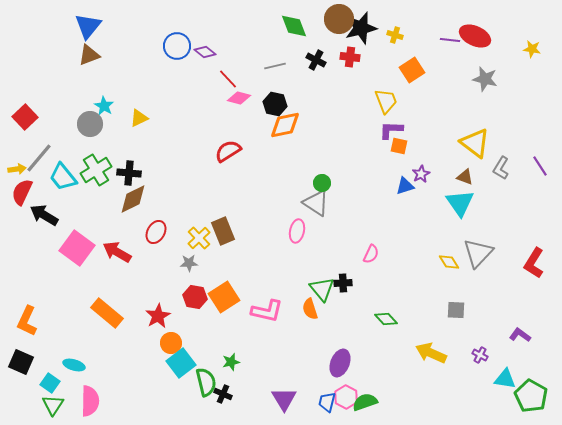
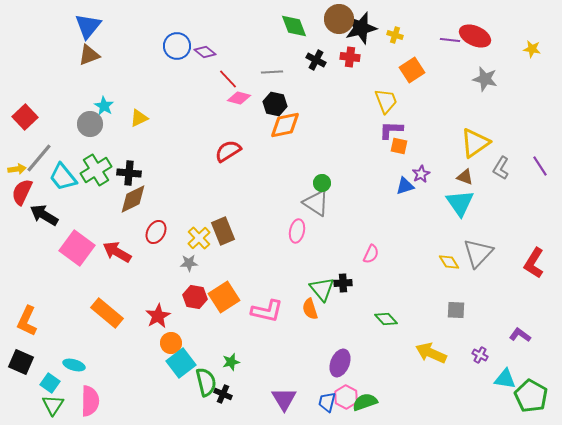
gray line at (275, 66): moved 3 px left, 6 px down; rotated 10 degrees clockwise
yellow triangle at (475, 143): rotated 48 degrees clockwise
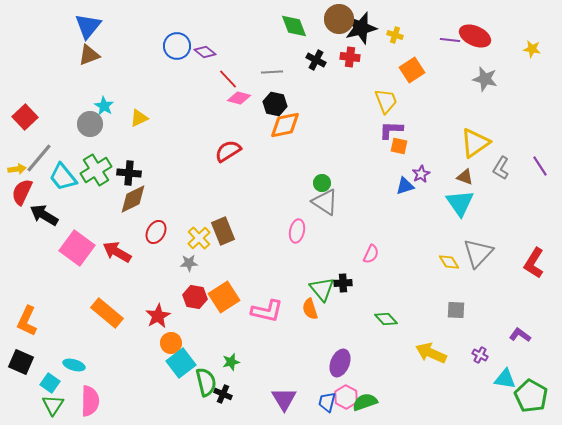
gray triangle at (316, 203): moved 9 px right, 1 px up
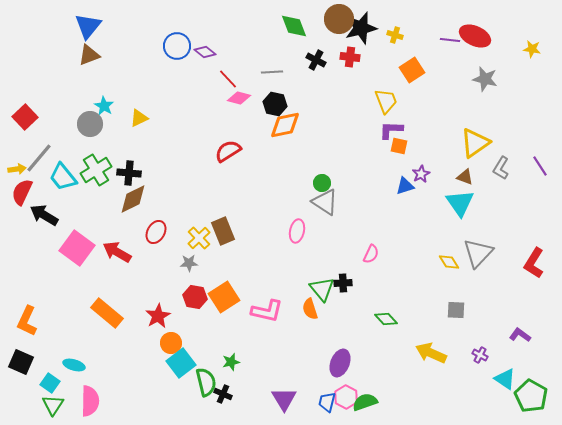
cyan triangle at (505, 379): rotated 25 degrees clockwise
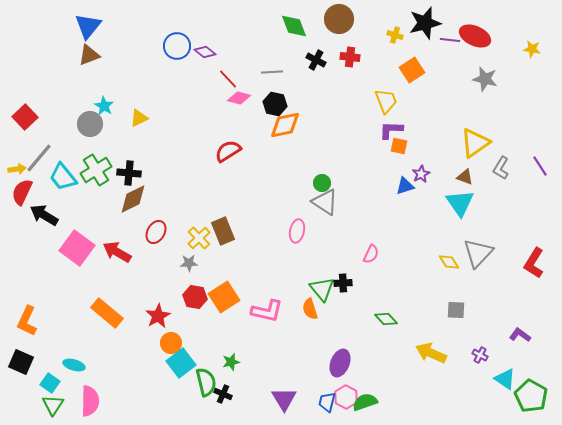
black star at (361, 28): moved 64 px right, 5 px up
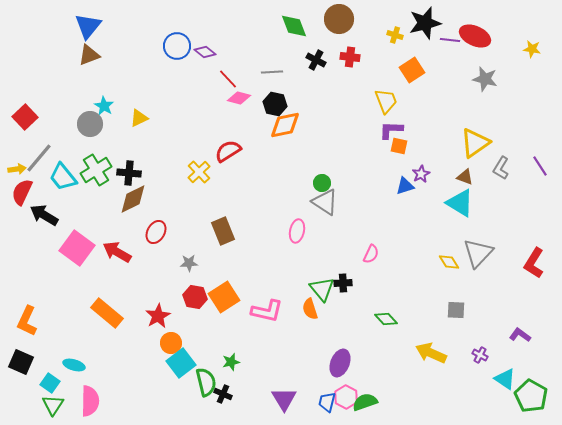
cyan triangle at (460, 203): rotated 24 degrees counterclockwise
yellow cross at (199, 238): moved 66 px up
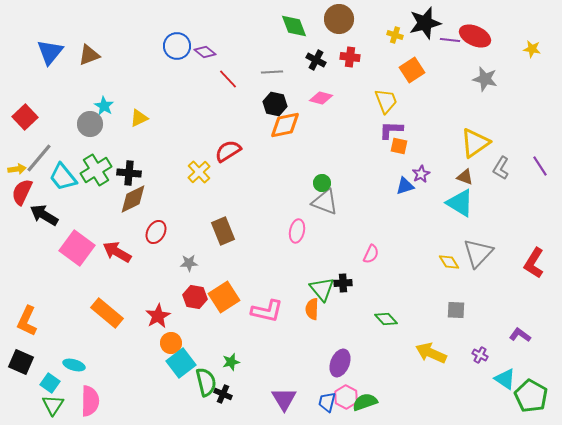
blue triangle at (88, 26): moved 38 px left, 26 px down
pink diamond at (239, 98): moved 82 px right
gray triangle at (325, 202): rotated 12 degrees counterclockwise
orange semicircle at (310, 309): moved 2 px right; rotated 20 degrees clockwise
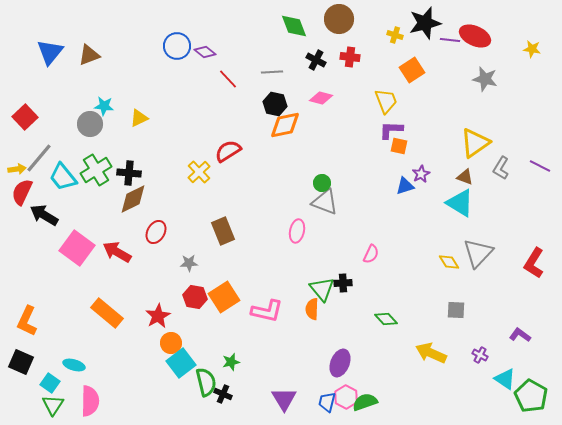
cyan star at (104, 106): rotated 24 degrees counterclockwise
purple line at (540, 166): rotated 30 degrees counterclockwise
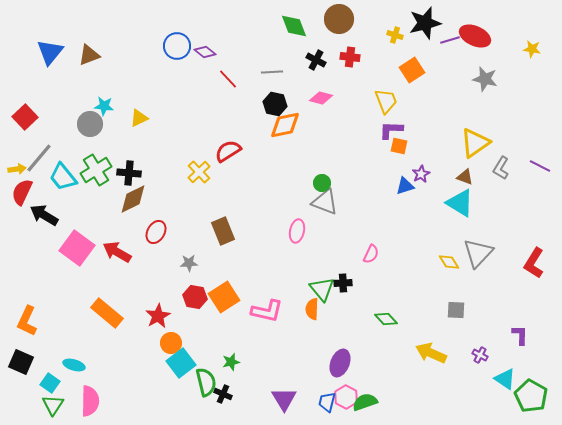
purple line at (450, 40): rotated 24 degrees counterclockwise
purple L-shape at (520, 335): rotated 55 degrees clockwise
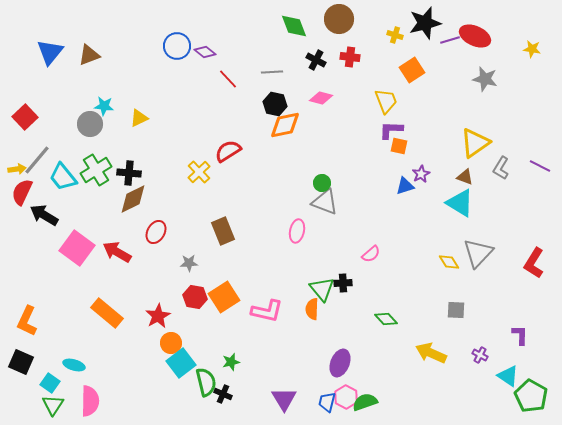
gray line at (39, 158): moved 2 px left, 2 px down
pink semicircle at (371, 254): rotated 24 degrees clockwise
cyan triangle at (505, 379): moved 3 px right, 3 px up
